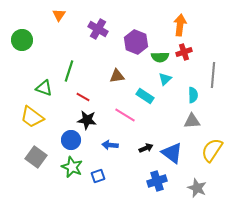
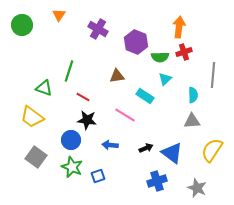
orange arrow: moved 1 px left, 2 px down
green circle: moved 15 px up
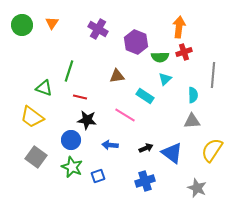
orange triangle: moved 7 px left, 8 px down
red line: moved 3 px left; rotated 16 degrees counterclockwise
blue cross: moved 12 px left
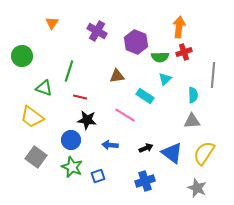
green circle: moved 31 px down
purple cross: moved 1 px left, 2 px down
yellow semicircle: moved 8 px left, 3 px down
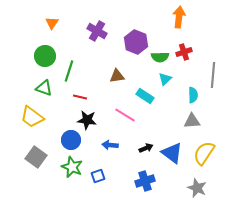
orange arrow: moved 10 px up
green circle: moved 23 px right
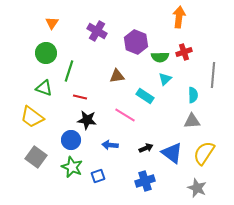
green circle: moved 1 px right, 3 px up
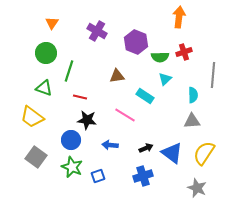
blue cross: moved 2 px left, 5 px up
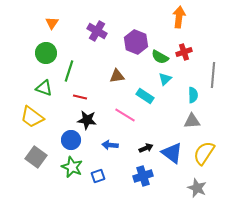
green semicircle: rotated 30 degrees clockwise
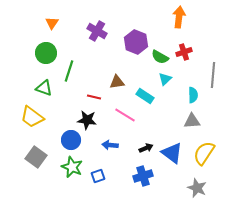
brown triangle: moved 6 px down
red line: moved 14 px right
